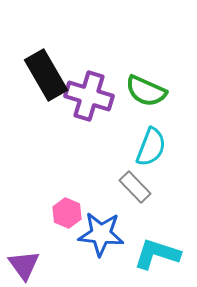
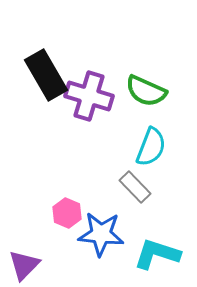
purple triangle: rotated 20 degrees clockwise
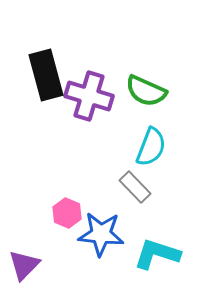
black rectangle: rotated 15 degrees clockwise
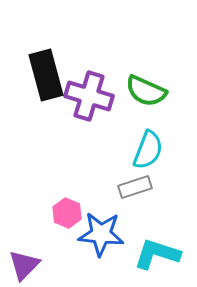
cyan semicircle: moved 3 px left, 3 px down
gray rectangle: rotated 64 degrees counterclockwise
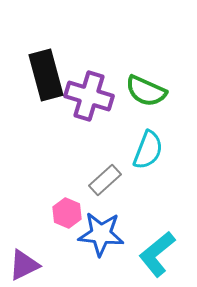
gray rectangle: moved 30 px left, 7 px up; rotated 24 degrees counterclockwise
cyan L-shape: rotated 57 degrees counterclockwise
purple triangle: rotated 20 degrees clockwise
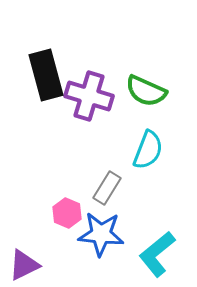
gray rectangle: moved 2 px right, 8 px down; rotated 16 degrees counterclockwise
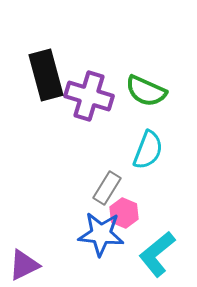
pink hexagon: moved 57 px right
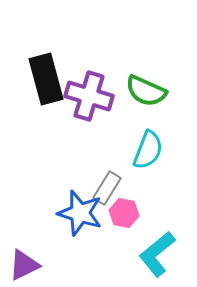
black rectangle: moved 4 px down
pink hexagon: rotated 12 degrees counterclockwise
blue star: moved 21 px left, 21 px up; rotated 12 degrees clockwise
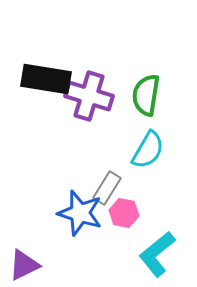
black rectangle: rotated 66 degrees counterclockwise
green semicircle: moved 4 px down; rotated 75 degrees clockwise
cyan semicircle: rotated 9 degrees clockwise
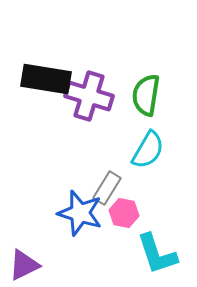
cyan L-shape: rotated 69 degrees counterclockwise
